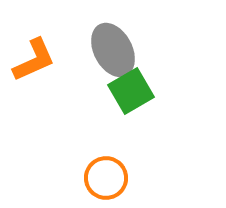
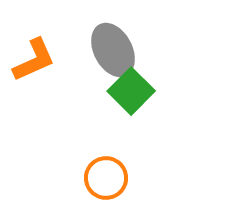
green square: rotated 15 degrees counterclockwise
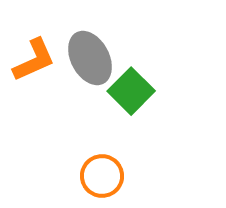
gray ellipse: moved 23 px left, 8 px down
orange circle: moved 4 px left, 2 px up
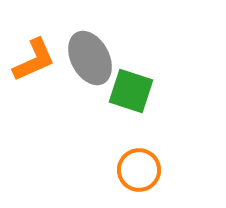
green square: rotated 27 degrees counterclockwise
orange circle: moved 37 px right, 6 px up
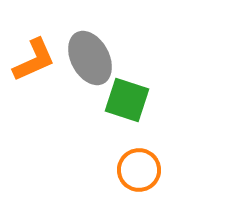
green square: moved 4 px left, 9 px down
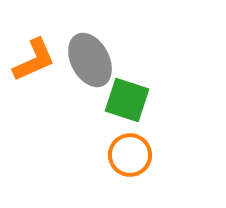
gray ellipse: moved 2 px down
orange circle: moved 9 px left, 15 px up
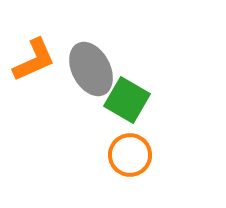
gray ellipse: moved 1 px right, 9 px down
green square: rotated 12 degrees clockwise
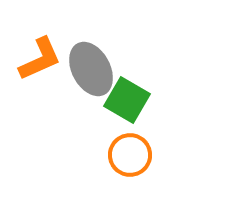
orange L-shape: moved 6 px right, 1 px up
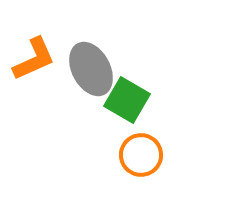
orange L-shape: moved 6 px left
orange circle: moved 11 px right
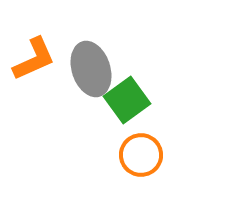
gray ellipse: rotated 10 degrees clockwise
green square: rotated 24 degrees clockwise
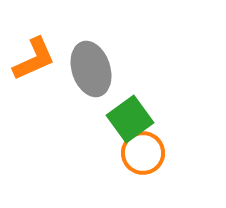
green square: moved 3 px right, 19 px down
orange circle: moved 2 px right, 2 px up
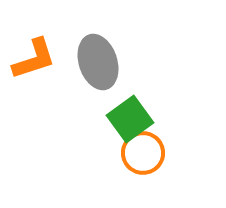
orange L-shape: rotated 6 degrees clockwise
gray ellipse: moved 7 px right, 7 px up
